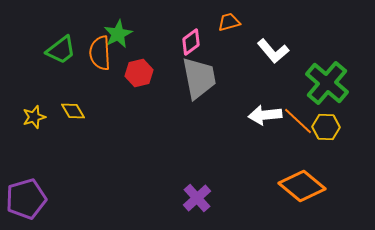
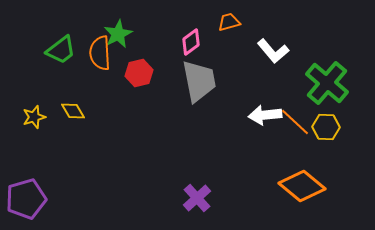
gray trapezoid: moved 3 px down
orange line: moved 3 px left, 1 px down
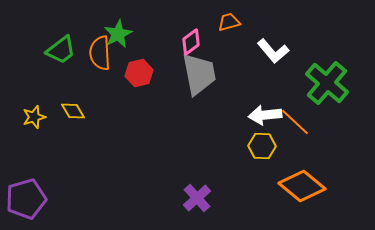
gray trapezoid: moved 7 px up
yellow hexagon: moved 64 px left, 19 px down
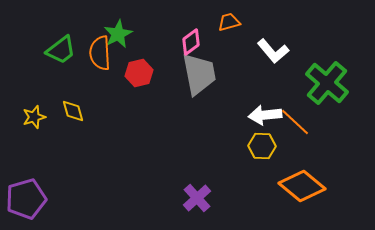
yellow diamond: rotated 15 degrees clockwise
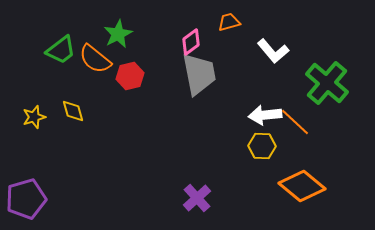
orange semicircle: moved 5 px left, 6 px down; rotated 48 degrees counterclockwise
red hexagon: moved 9 px left, 3 px down
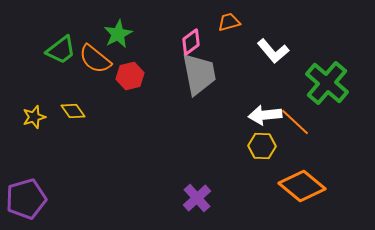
yellow diamond: rotated 20 degrees counterclockwise
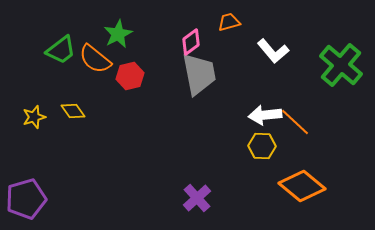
green cross: moved 14 px right, 18 px up
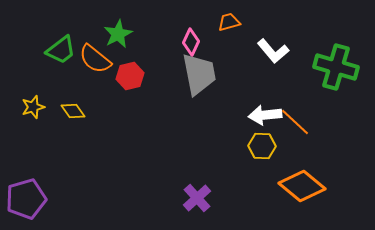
pink diamond: rotated 28 degrees counterclockwise
green cross: moved 5 px left, 2 px down; rotated 24 degrees counterclockwise
yellow star: moved 1 px left, 10 px up
